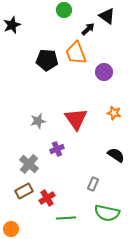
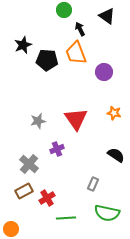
black star: moved 11 px right, 20 px down
black arrow: moved 8 px left; rotated 72 degrees counterclockwise
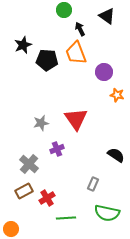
orange star: moved 3 px right, 18 px up
gray star: moved 3 px right, 2 px down
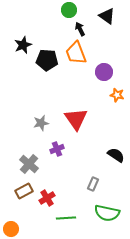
green circle: moved 5 px right
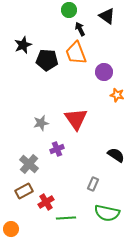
red cross: moved 1 px left, 4 px down
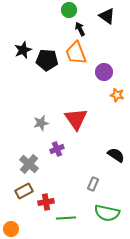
black star: moved 5 px down
red cross: rotated 21 degrees clockwise
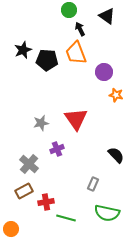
orange star: moved 1 px left
black semicircle: rotated 12 degrees clockwise
green line: rotated 18 degrees clockwise
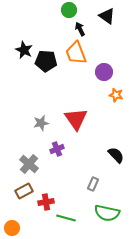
black star: moved 1 px right; rotated 24 degrees counterclockwise
black pentagon: moved 1 px left, 1 px down
orange circle: moved 1 px right, 1 px up
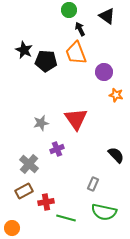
green semicircle: moved 3 px left, 1 px up
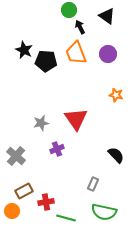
black arrow: moved 2 px up
purple circle: moved 4 px right, 18 px up
gray cross: moved 13 px left, 8 px up
orange circle: moved 17 px up
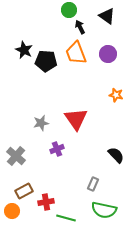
green semicircle: moved 2 px up
